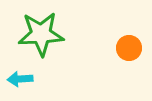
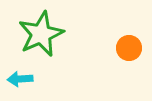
green star: rotated 21 degrees counterclockwise
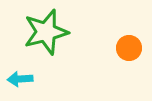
green star: moved 5 px right, 2 px up; rotated 9 degrees clockwise
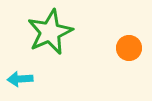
green star: moved 4 px right; rotated 9 degrees counterclockwise
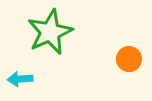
orange circle: moved 11 px down
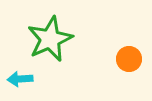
green star: moved 7 px down
